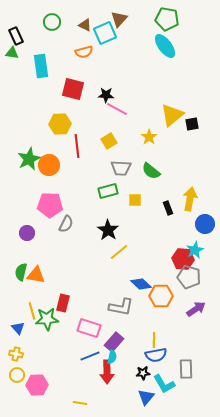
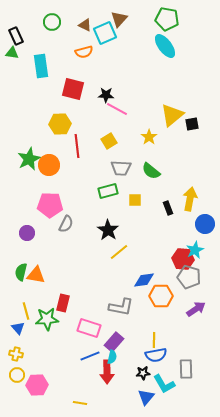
blue diamond at (141, 284): moved 3 px right, 4 px up; rotated 50 degrees counterclockwise
yellow line at (32, 311): moved 6 px left
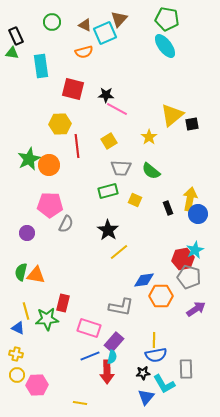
yellow square at (135, 200): rotated 24 degrees clockwise
blue circle at (205, 224): moved 7 px left, 10 px up
red hexagon at (183, 259): rotated 15 degrees counterclockwise
blue triangle at (18, 328): rotated 24 degrees counterclockwise
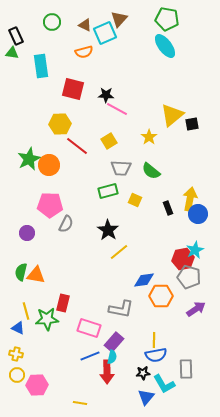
red line at (77, 146): rotated 45 degrees counterclockwise
gray L-shape at (121, 307): moved 2 px down
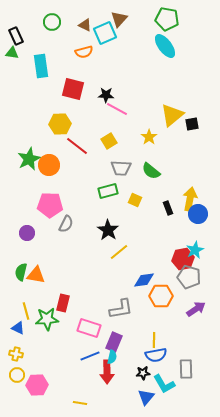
gray L-shape at (121, 309): rotated 20 degrees counterclockwise
purple rectangle at (114, 342): rotated 18 degrees counterclockwise
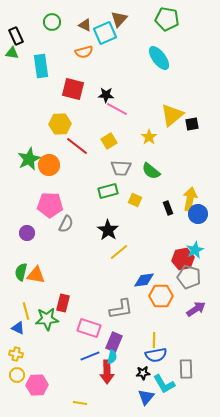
cyan ellipse at (165, 46): moved 6 px left, 12 px down
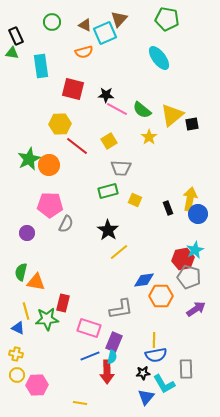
green semicircle at (151, 171): moved 9 px left, 61 px up
orange triangle at (36, 275): moved 7 px down
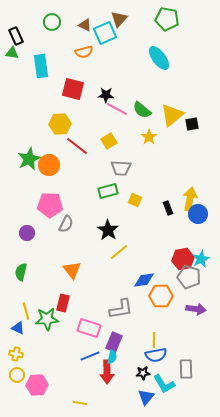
cyan star at (195, 250): moved 6 px right, 9 px down
orange triangle at (36, 282): moved 36 px right, 12 px up; rotated 42 degrees clockwise
purple arrow at (196, 309): rotated 42 degrees clockwise
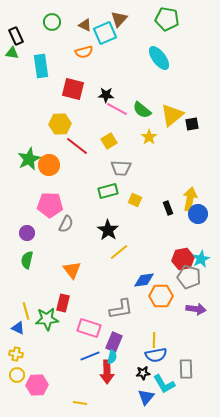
green semicircle at (21, 272): moved 6 px right, 12 px up
